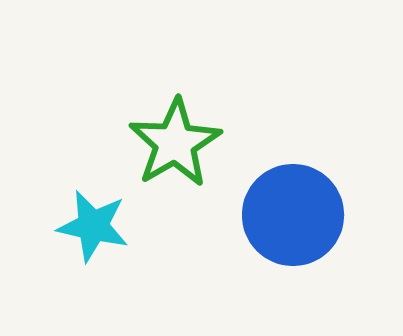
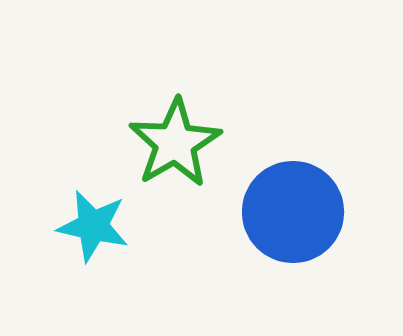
blue circle: moved 3 px up
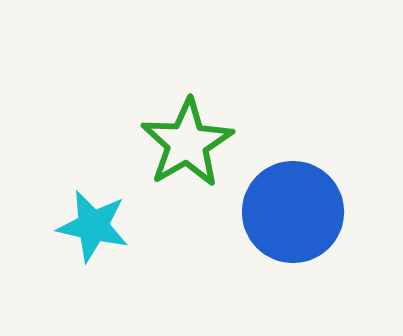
green star: moved 12 px right
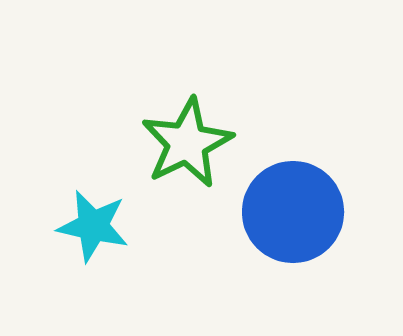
green star: rotated 4 degrees clockwise
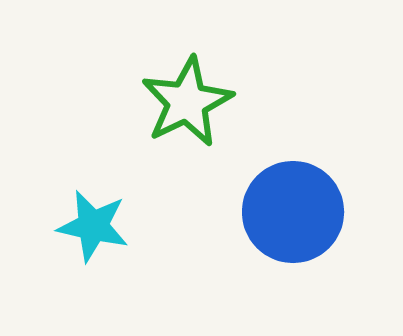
green star: moved 41 px up
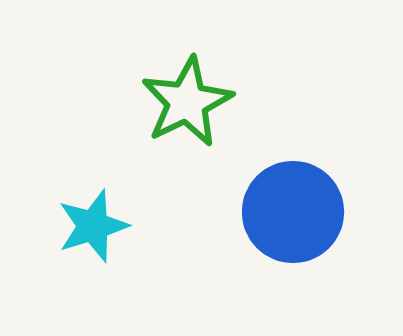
cyan star: rotated 30 degrees counterclockwise
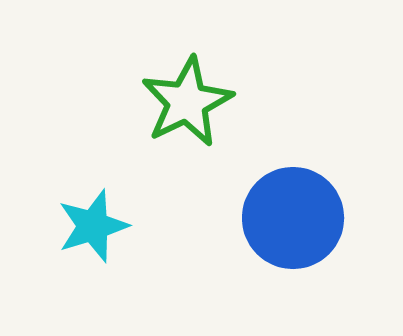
blue circle: moved 6 px down
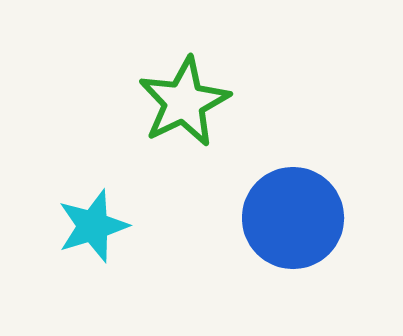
green star: moved 3 px left
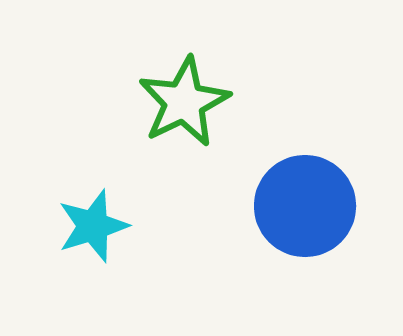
blue circle: moved 12 px right, 12 px up
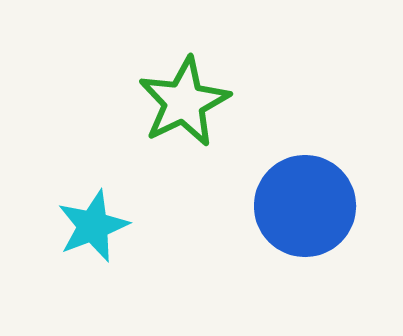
cyan star: rotated 4 degrees counterclockwise
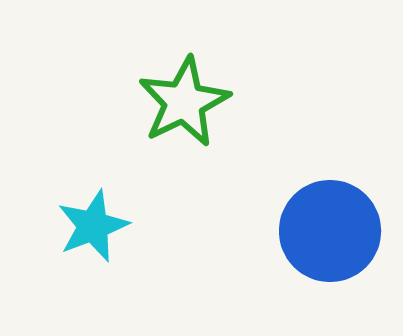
blue circle: moved 25 px right, 25 px down
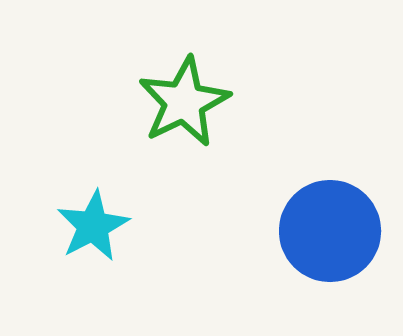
cyan star: rotated 6 degrees counterclockwise
